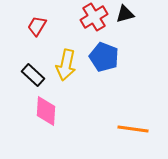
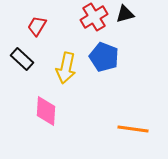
yellow arrow: moved 3 px down
black rectangle: moved 11 px left, 16 px up
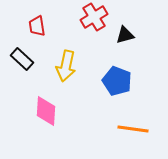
black triangle: moved 21 px down
red trapezoid: rotated 40 degrees counterclockwise
blue pentagon: moved 13 px right, 24 px down
yellow arrow: moved 2 px up
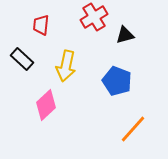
red trapezoid: moved 4 px right, 1 px up; rotated 15 degrees clockwise
pink diamond: moved 6 px up; rotated 44 degrees clockwise
orange line: rotated 56 degrees counterclockwise
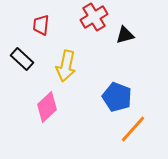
blue pentagon: moved 16 px down
pink diamond: moved 1 px right, 2 px down
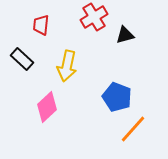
yellow arrow: moved 1 px right
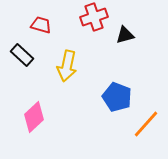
red cross: rotated 12 degrees clockwise
red trapezoid: rotated 100 degrees clockwise
black rectangle: moved 4 px up
pink diamond: moved 13 px left, 10 px down
orange line: moved 13 px right, 5 px up
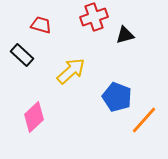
yellow arrow: moved 4 px right, 5 px down; rotated 144 degrees counterclockwise
orange line: moved 2 px left, 4 px up
